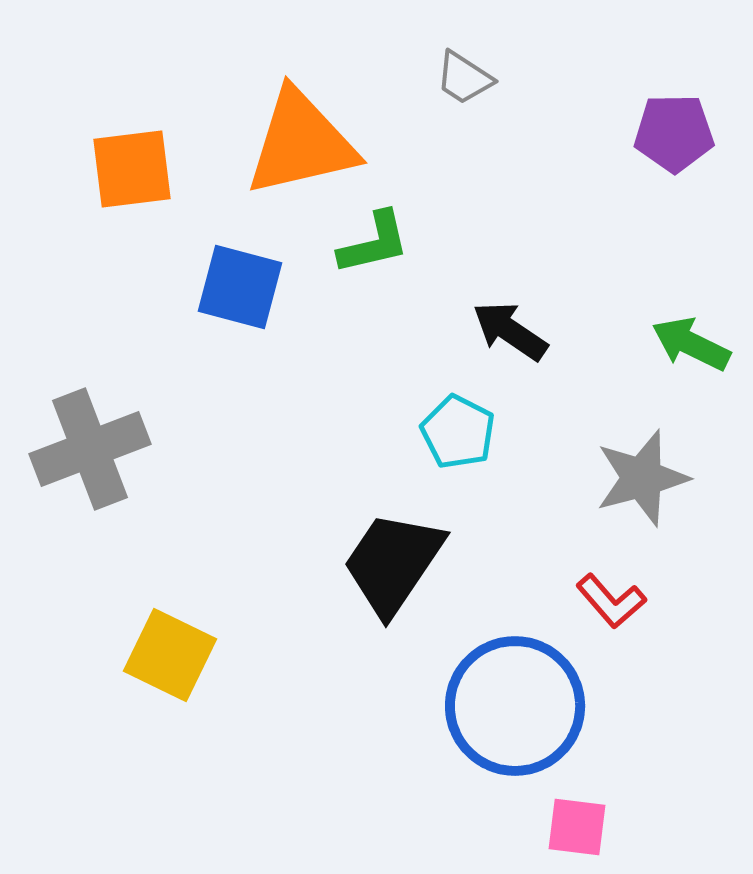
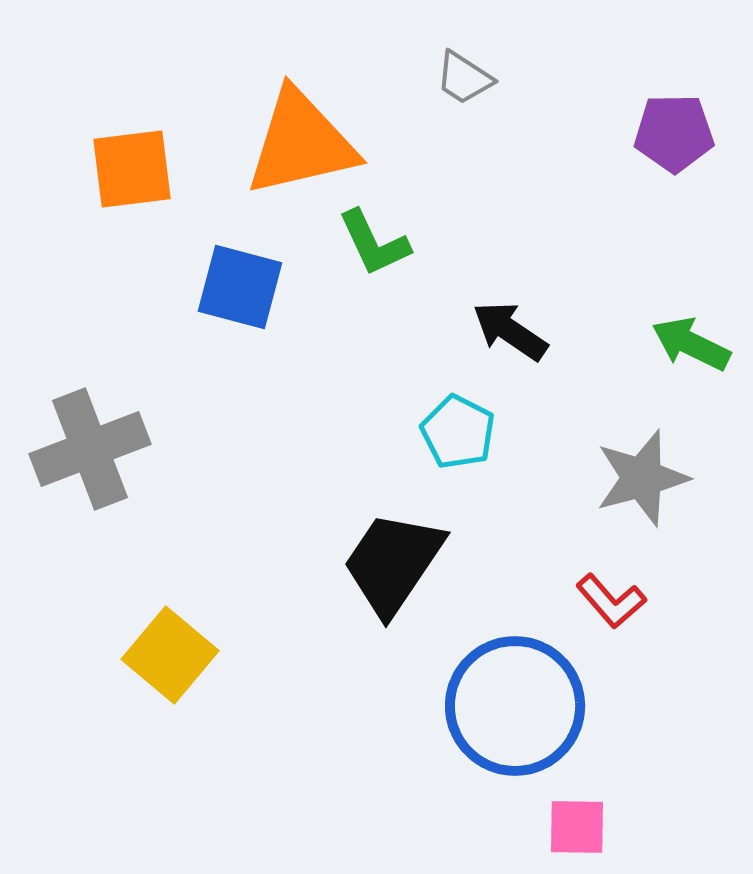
green L-shape: rotated 78 degrees clockwise
yellow square: rotated 14 degrees clockwise
pink square: rotated 6 degrees counterclockwise
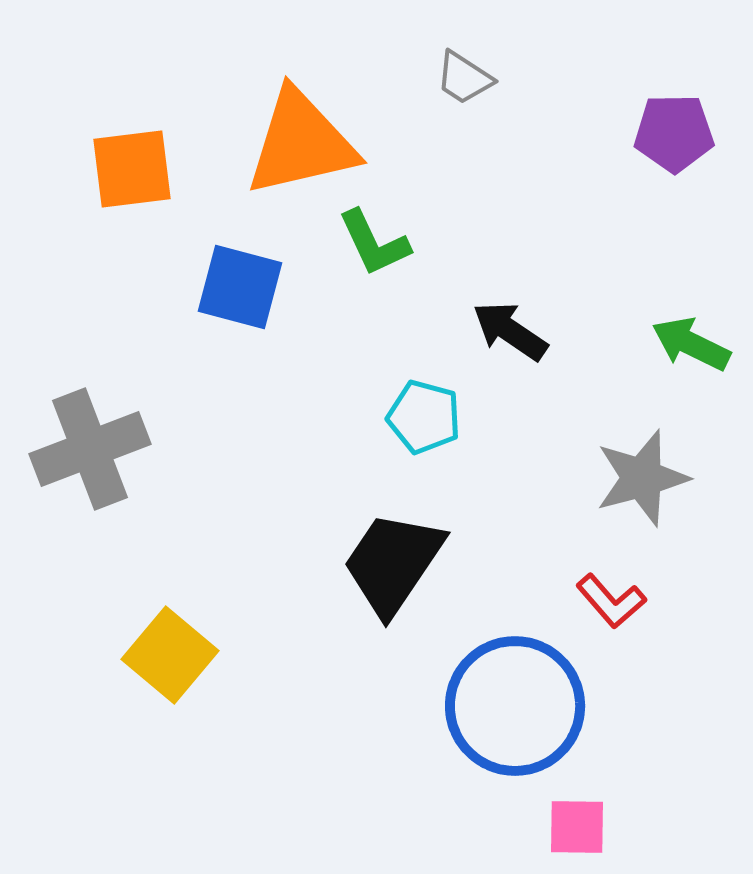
cyan pentagon: moved 34 px left, 15 px up; rotated 12 degrees counterclockwise
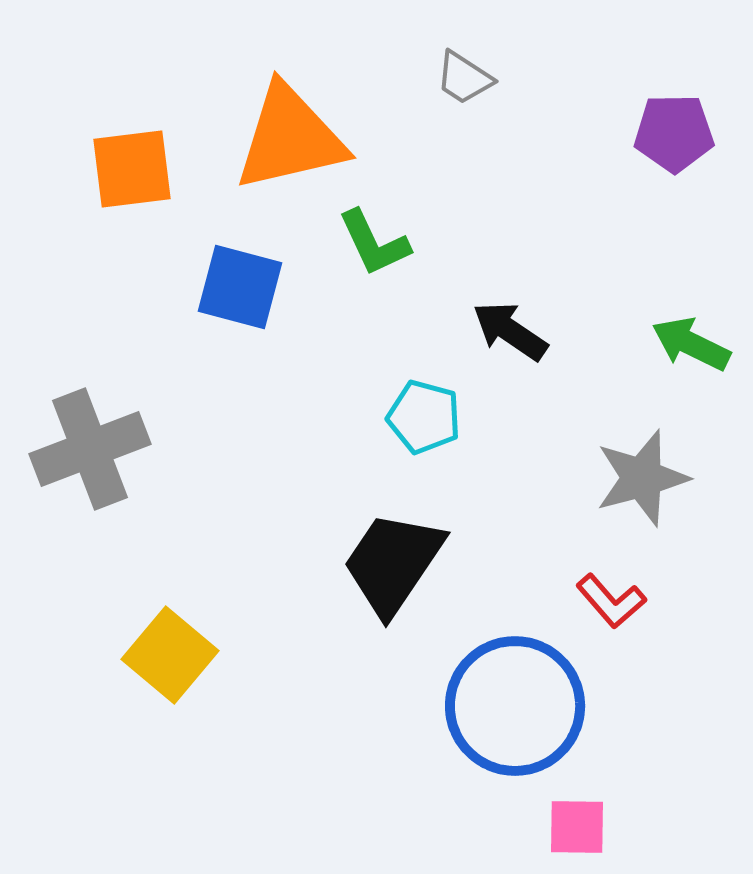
orange triangle: moved 11 px left, 5 px up
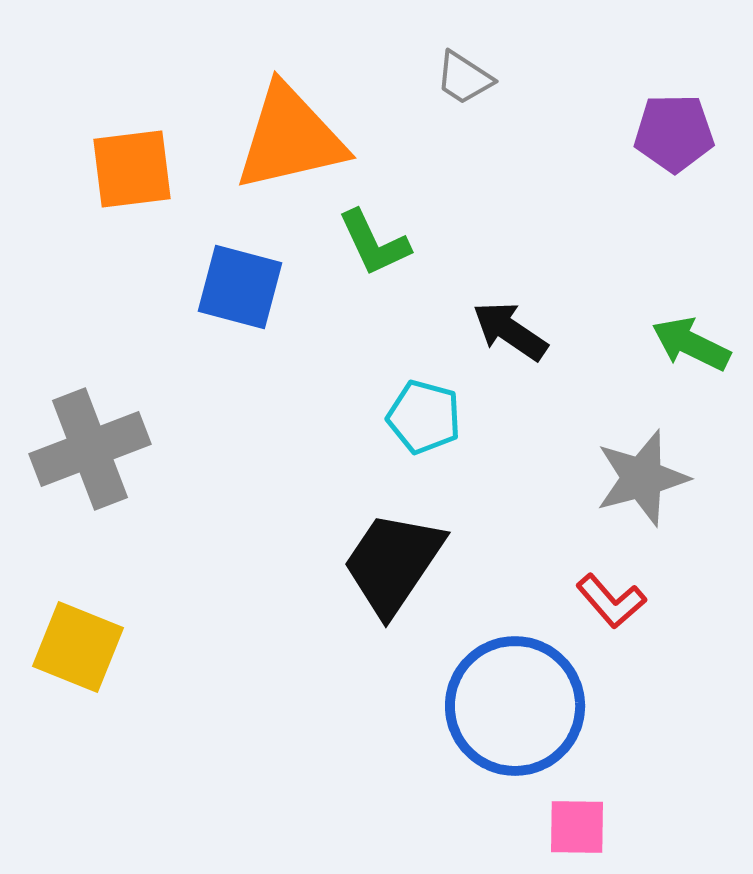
yellow square: moved 92 px left, 8 px up; rotated 18 degrees counterclockwise
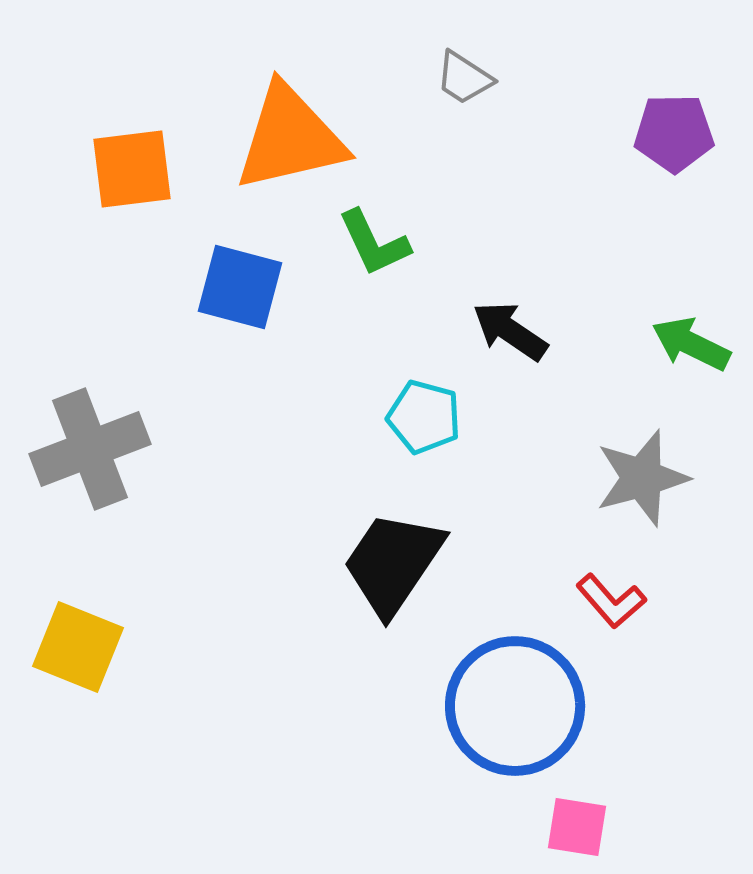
pink square: rotated 8 degrees clockwise
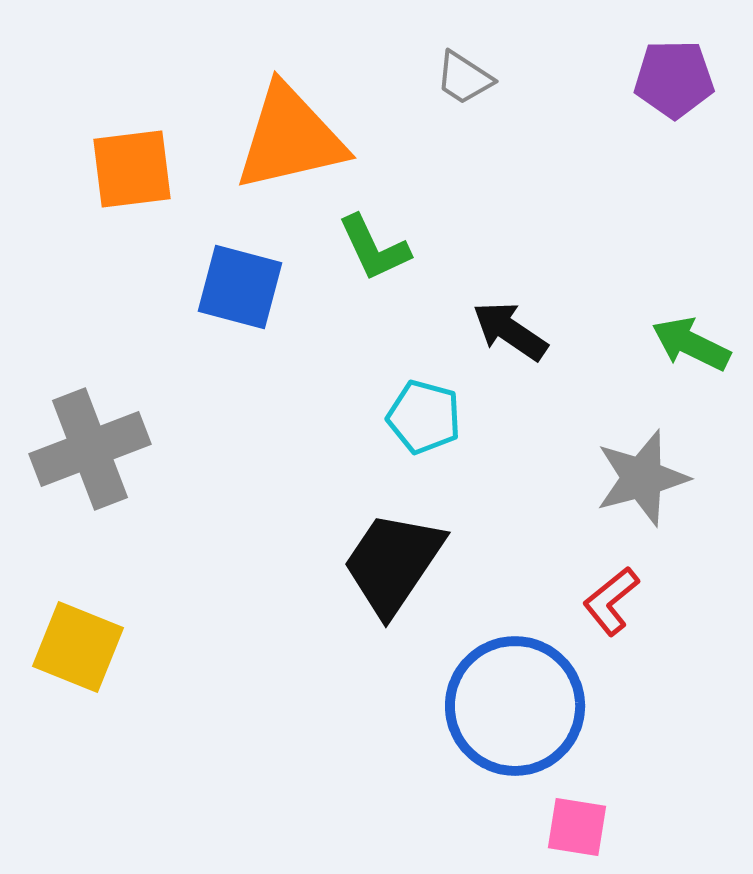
purple pentagon: moved 54 px up
green L-shape: moved 5 px down
red L-shape: rotated 92 degrees clockwise
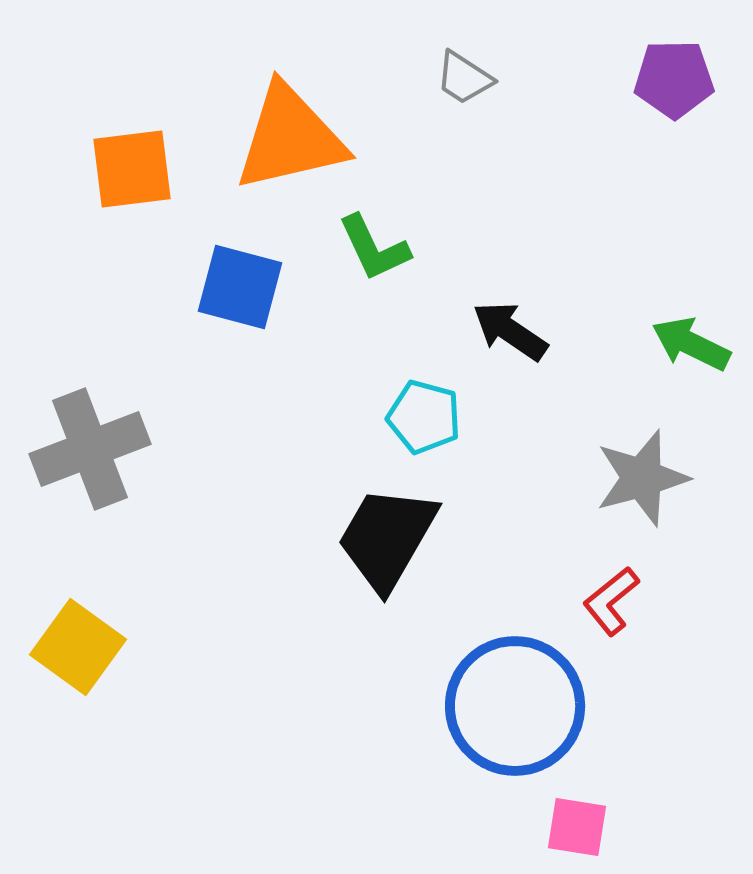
black trapezoid: moved 6 px left, 25 px up; rotated 4 degrees counterclockwise
yellow square: rotated 14 degrees clockwise
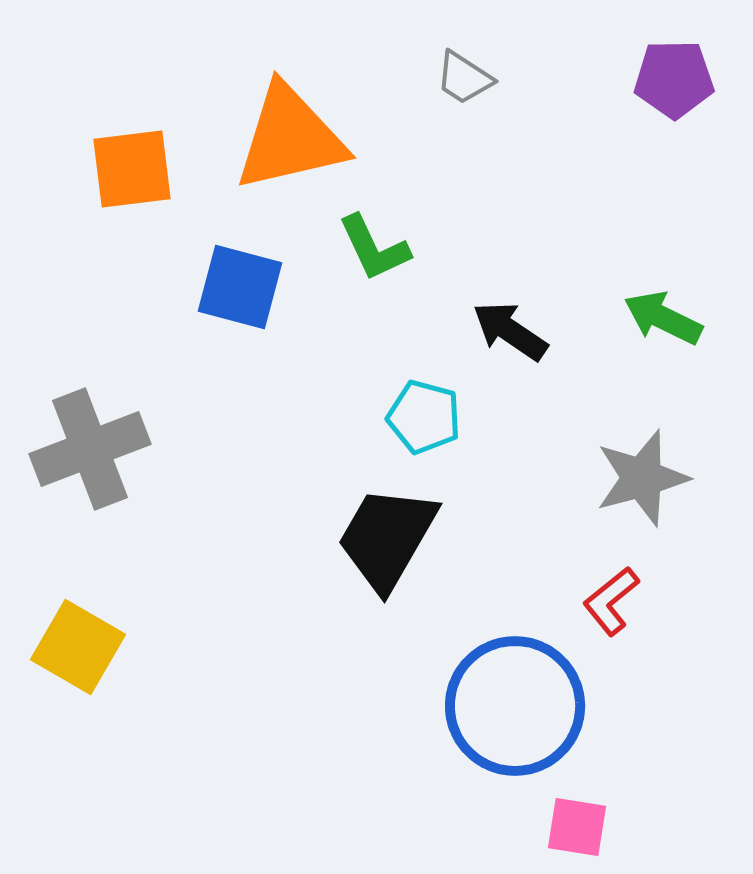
green arrow: moved 28 px left, 26 px up
yellow square: rotated 6 degrees counterclockwise
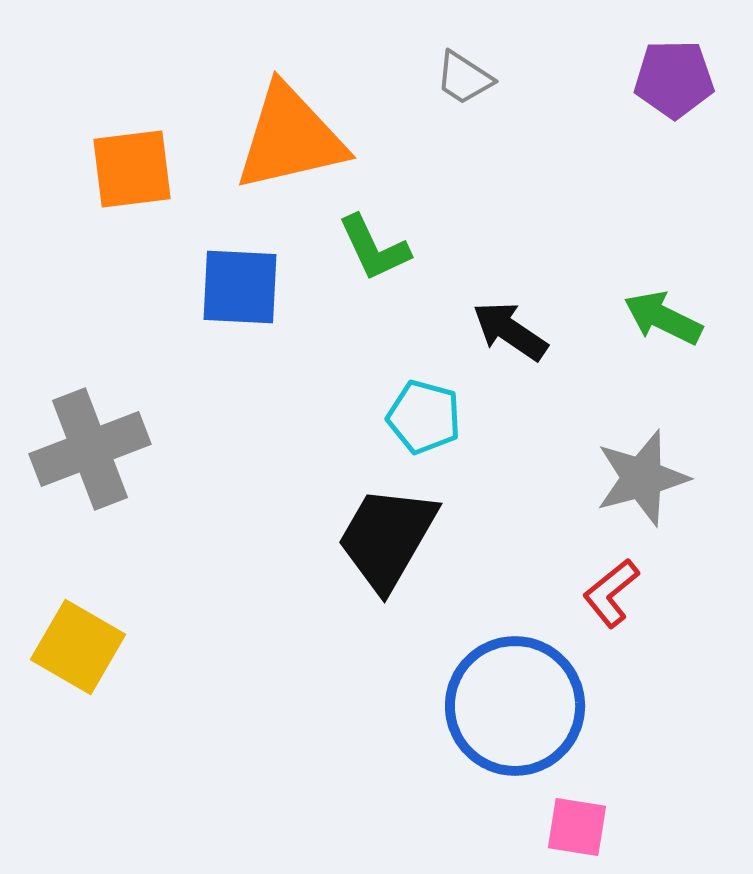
blue square: rotated 12 degrees counterclockwise
red L-shape: moved 8 px up
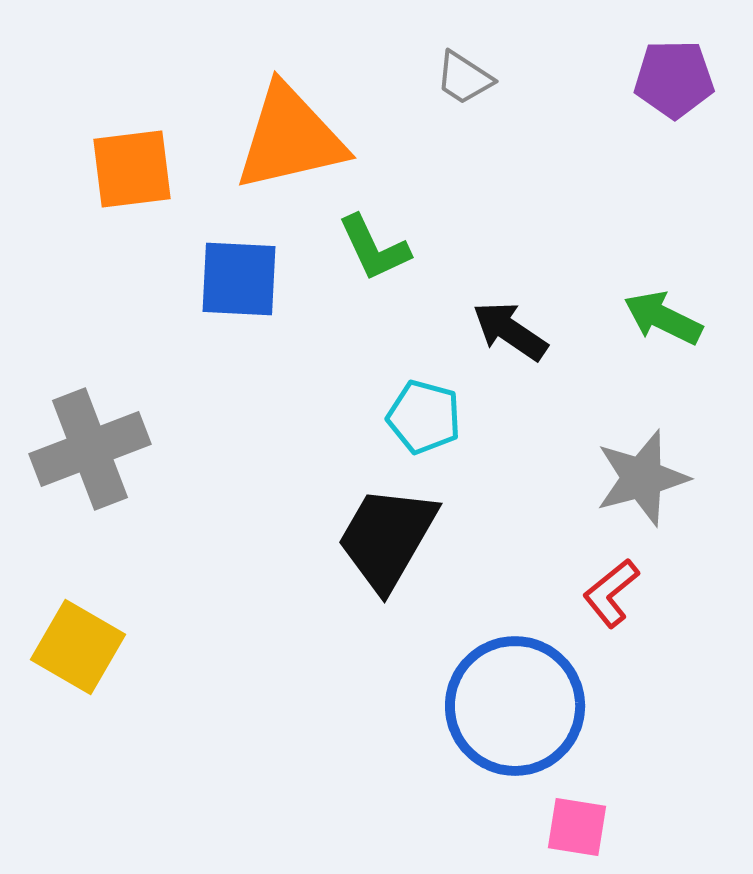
blue square: moved 1 px left, 8 px up
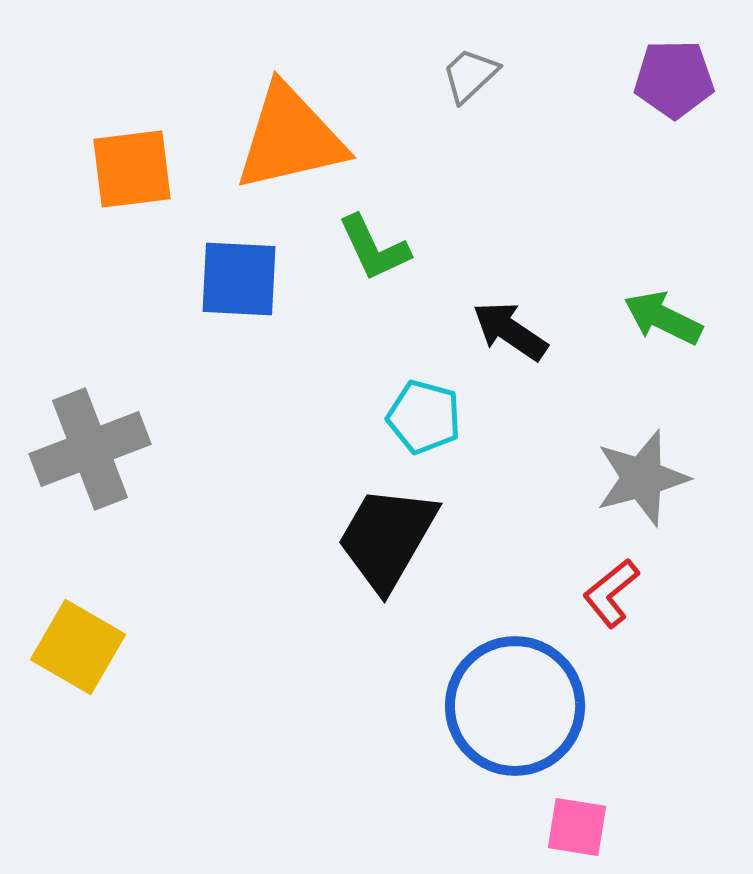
gray trapezoid: moved 6 px right, 3 px up; rotated 104 degrees clockwise
